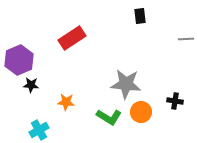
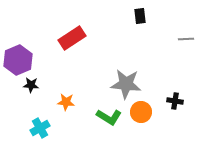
purple hexagon: moved 1 px left
cyan cross: moved 1 px right, 2 px up
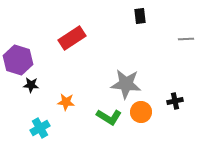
purple hexagon: rotated 20 degrees counterclockwise
black cross: rotated 21 degrees counterclockwise
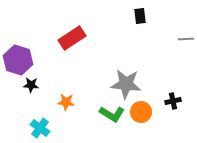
black cross: moved 2 px left
green L-shape: moved 3 px right, 3 px up
cyan cross: rotated 24 degrees counterclockwise
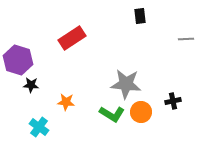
cyan cross: moved 1 px left, 1 px up
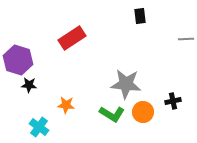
black star: moved 2 px left
orange star: moved 3 px down
orange circle: moved 2 px right
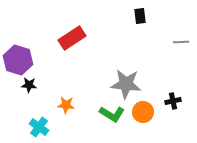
gray line: moved 5 px left, 3 px down
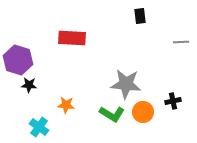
red rectangle: rotated 36 degrees clockwise
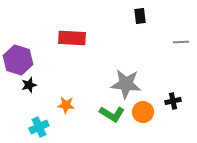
black star: rotated 21 degrees counterclockwise
cyan cross: rotated 30 degrees clockwise
